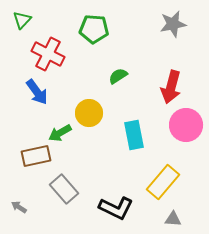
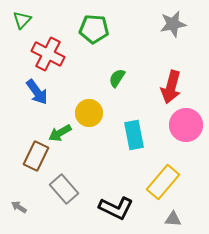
green semicircle: moved 1 px left, 2 px down; rotated 24 degrees counterclockwise
brown rectangle: rotated 52 degrees counterclockwise
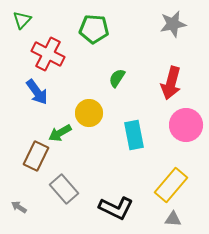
red arrow: moved 4 px up
yellow rectangle: moved 8 px right, 3 px down
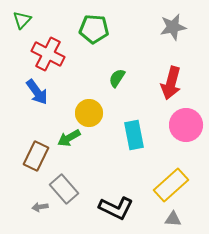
gray star: moved 3 px down
green arrow: moved 9 px right, 5 px down
yellow rectangle: rotated 8 degrees clockwise
gray arrow: moved 21 px right; rotated 42 degrees counterclockwise
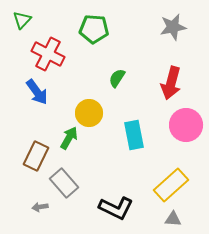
green arrow: rotated 150 degrees clockwise
gray rectangle: moved 6 px up
